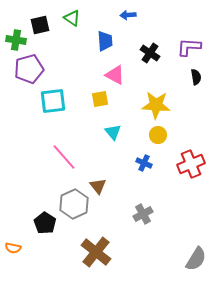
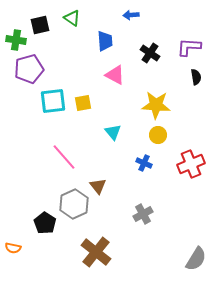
blue arrow: moved 3 px right
yellow square: moved 17 px left, 4 px down
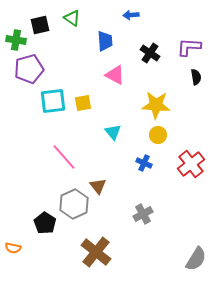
red cross: rotated 16 degrees counterclockwise
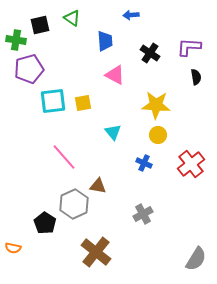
brown triangle: rotated 42 degrees counterclockwise
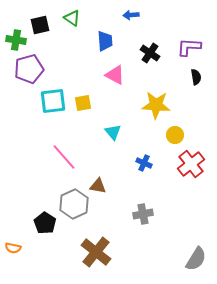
yellow circle: moved 17 px right
gray cross: rotated 18 degrees clockwise
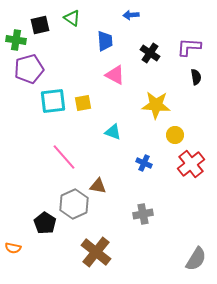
cyan triangle: rotated 30 degrees counterclockwise
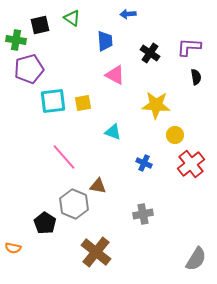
blue arrow: moved 3 px left, 1 px up
gray hexagon: rotated 12 degrees counterclockwise
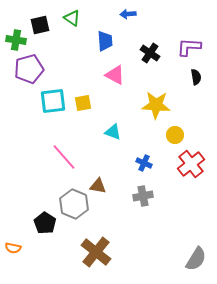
gray cross: moved 18 px up
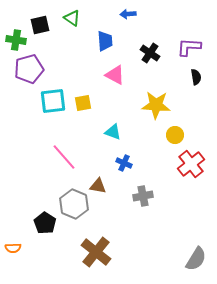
blue cross: moved 20 px left
orange semicircle: rotated 14 degrees counterclockwise
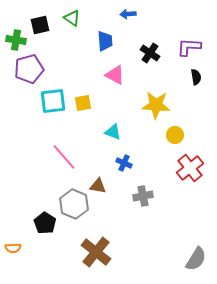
red cross: moved 1 px left, 4 px down
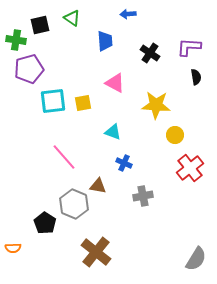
pink triangle: moved 8 px down
